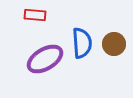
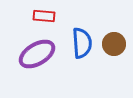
red rectangle: moved 9 px right, 1 px down
purple ellipse: moved 8 px left, 5 px up
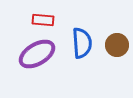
red rectangle: moved 1 px left, 4 px down
brown circle: moved 3 px right, 1 px down
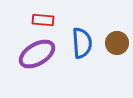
brown circle: moved 2 px up
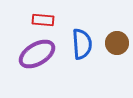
blue semicircle: moved 1 px down
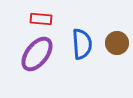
red rectangle: moved 2 px left, 1 px up
purple ellipse: rotated 21 degrees counterclockwise
